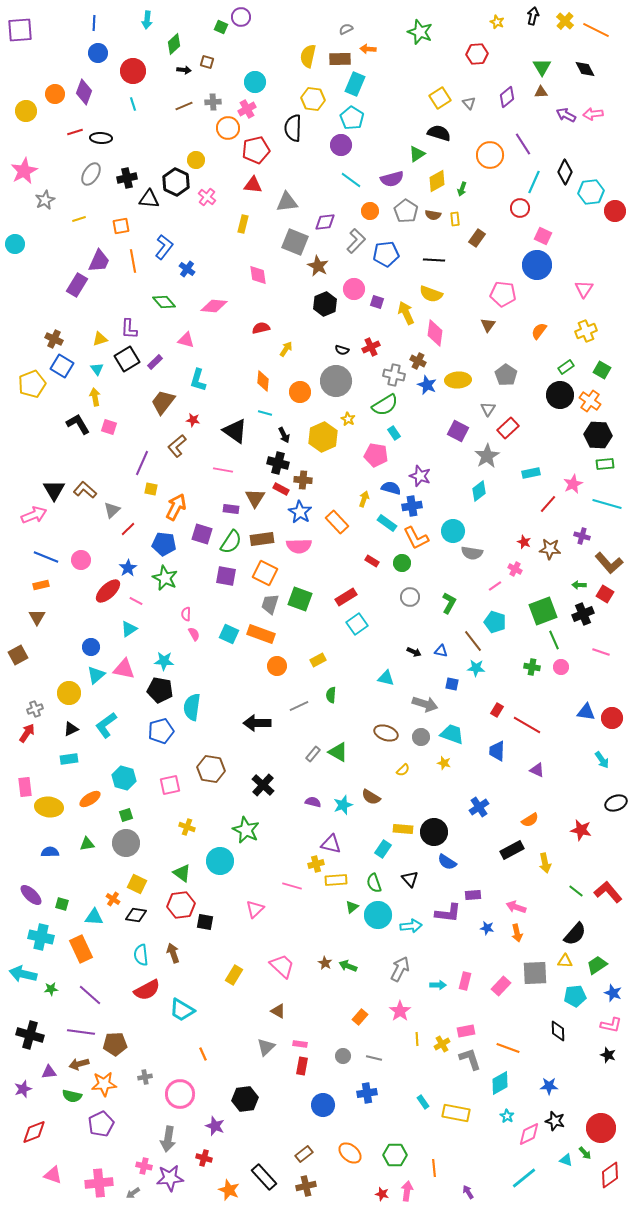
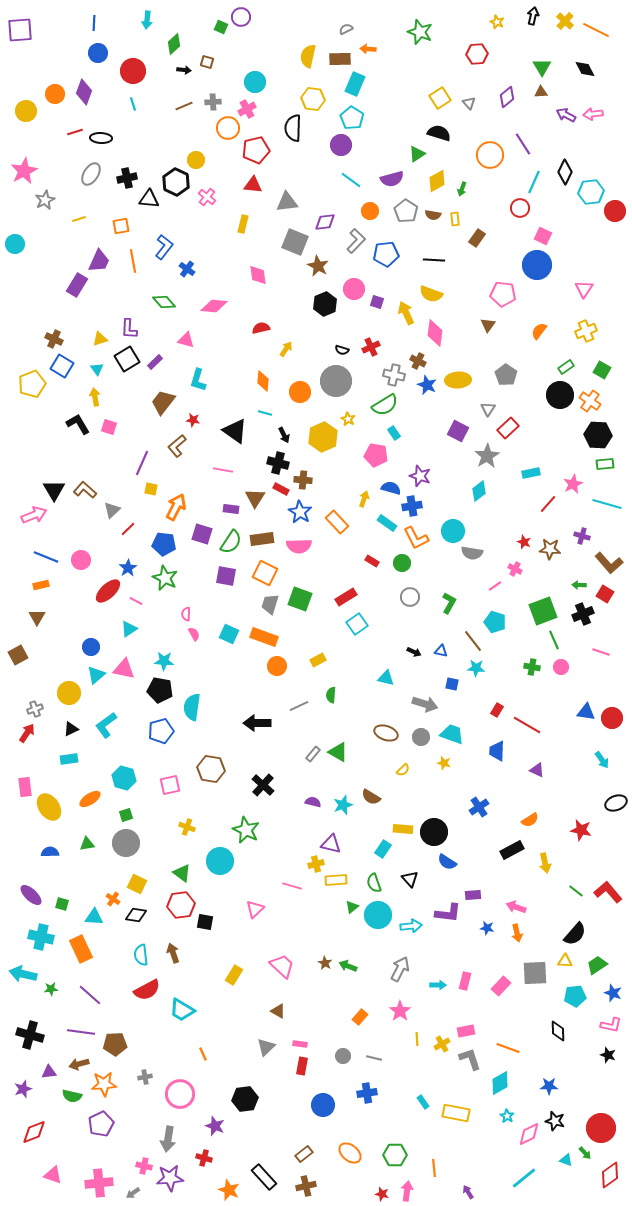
orange rectangle at (261, 634): moved 3 px right, 3 px down
yellow ellipse at (49, 807): rotated 48 degrees clockwise
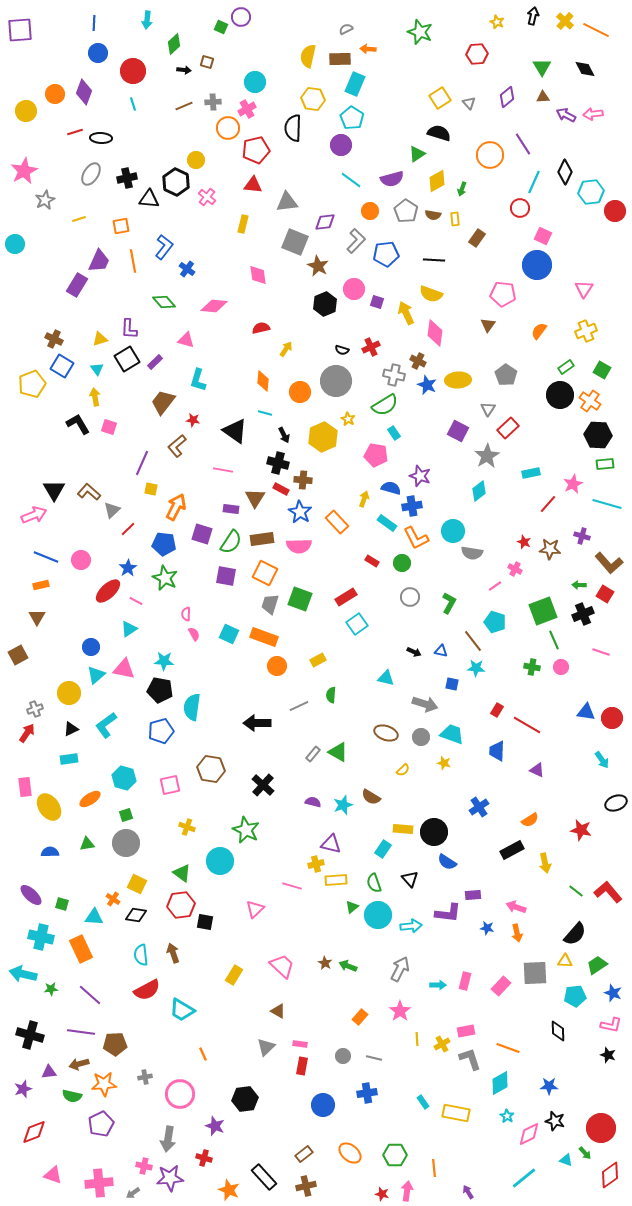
brown triangle at (541, 92): moved 2 px right, 5 px down
brown L-shape at (85, 490): moved 4 px right, 2 px down
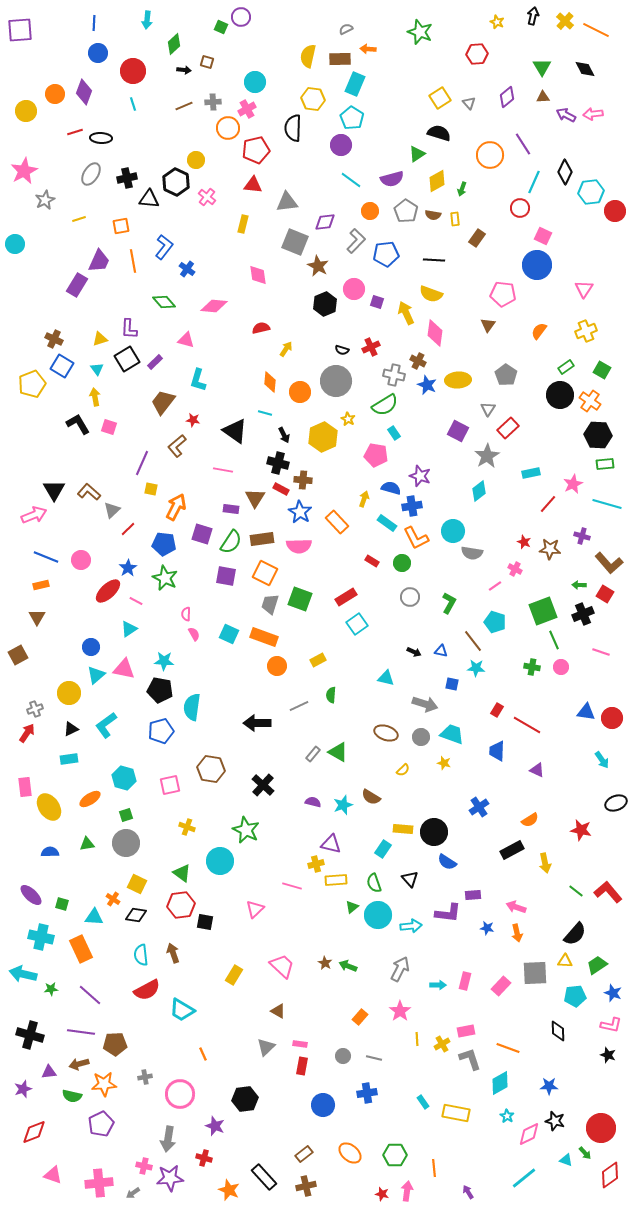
orange diamond at (263, 381): moved 7 px right, 1 px down
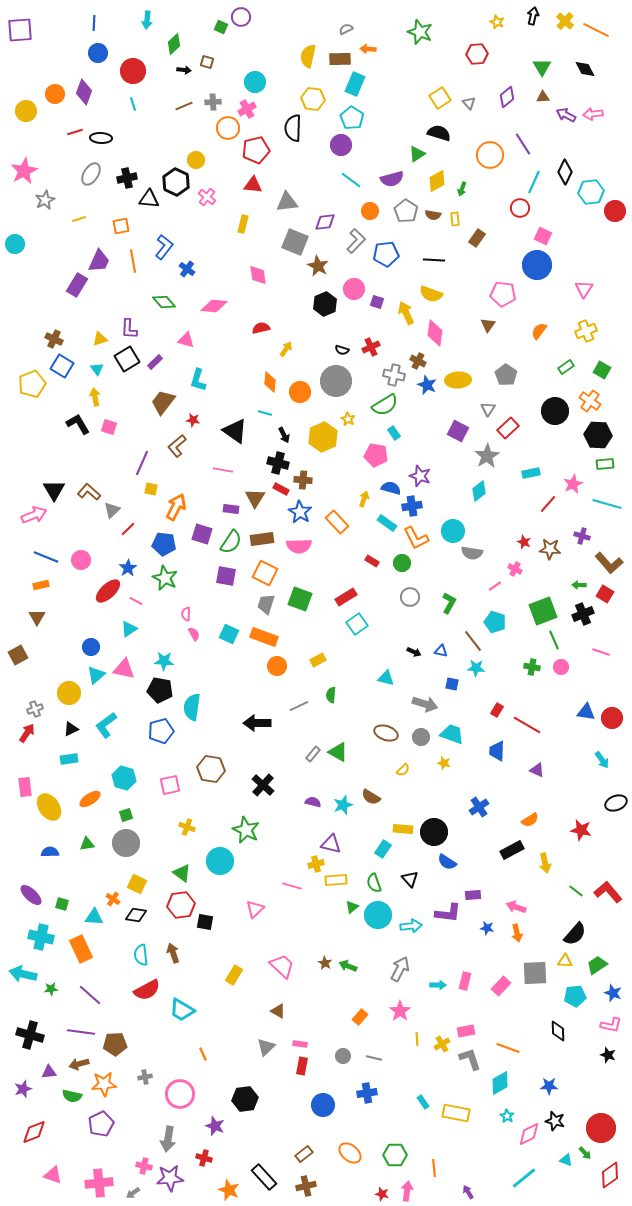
black circle at (560, 395): moved 5 px left, 16 px down
gray trapezoid at (270, 604): moved 4 px left
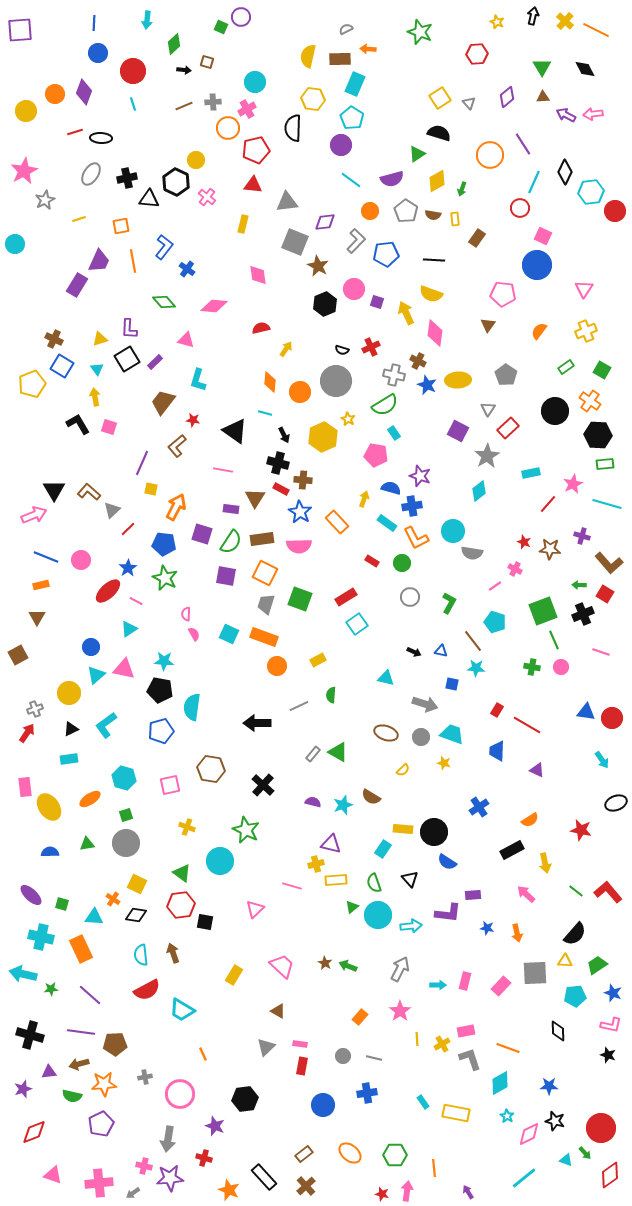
pink arrow at (516, 907): moved 10 px right, 13 px up; rotated 24 degrees clockwise
brown cross at (306, 1186): rotated 30 degrees counterclockwise
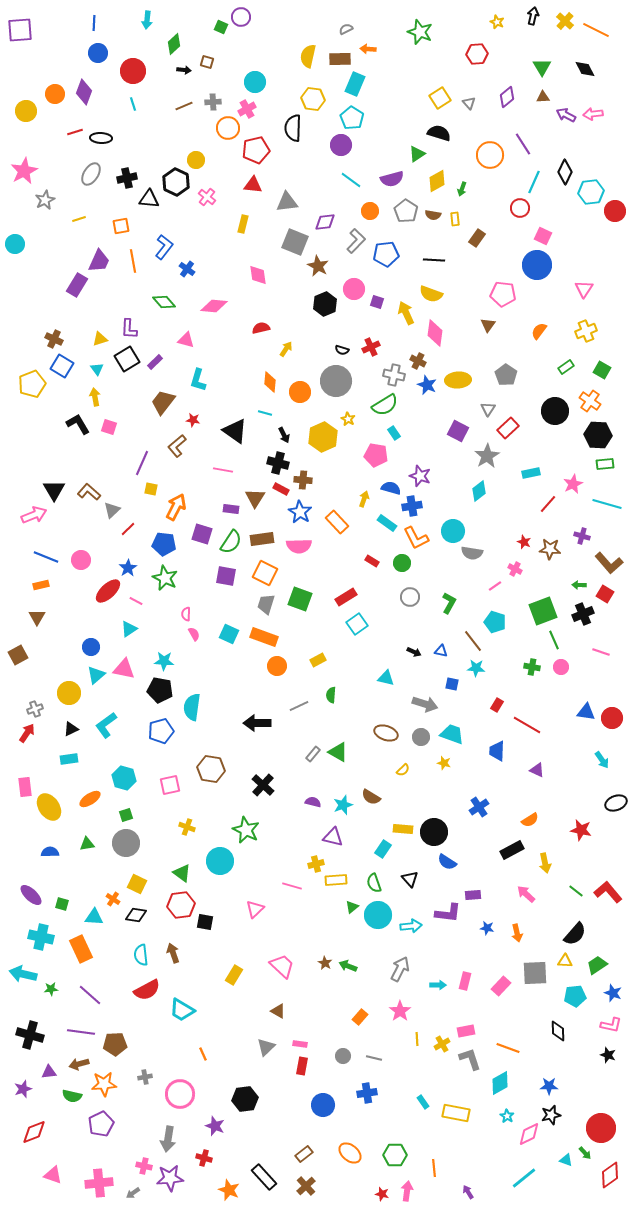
red rectangle at (497, 710): moved 5 px up
purple triangle at (331, 844): moved 2 px right, 7 px up
black star at (555, 1121): moved 4 px left, 6 px up; rotated 30 degrees counterclockwise
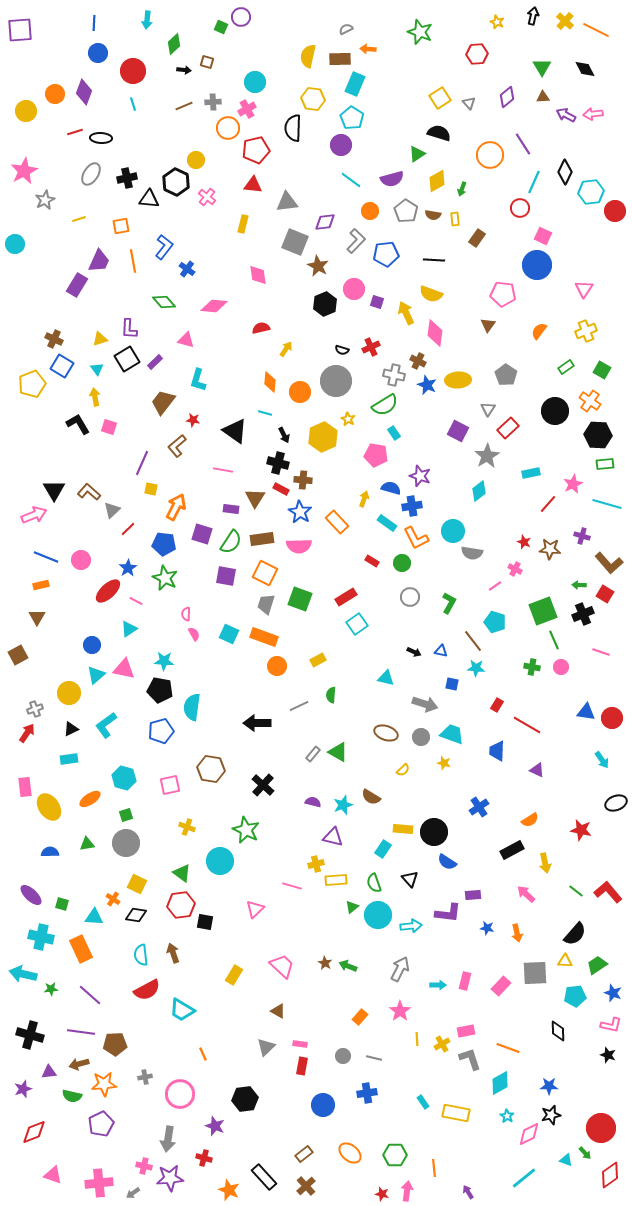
blue circle at (91, 647): moved 1 px right, 2 px up
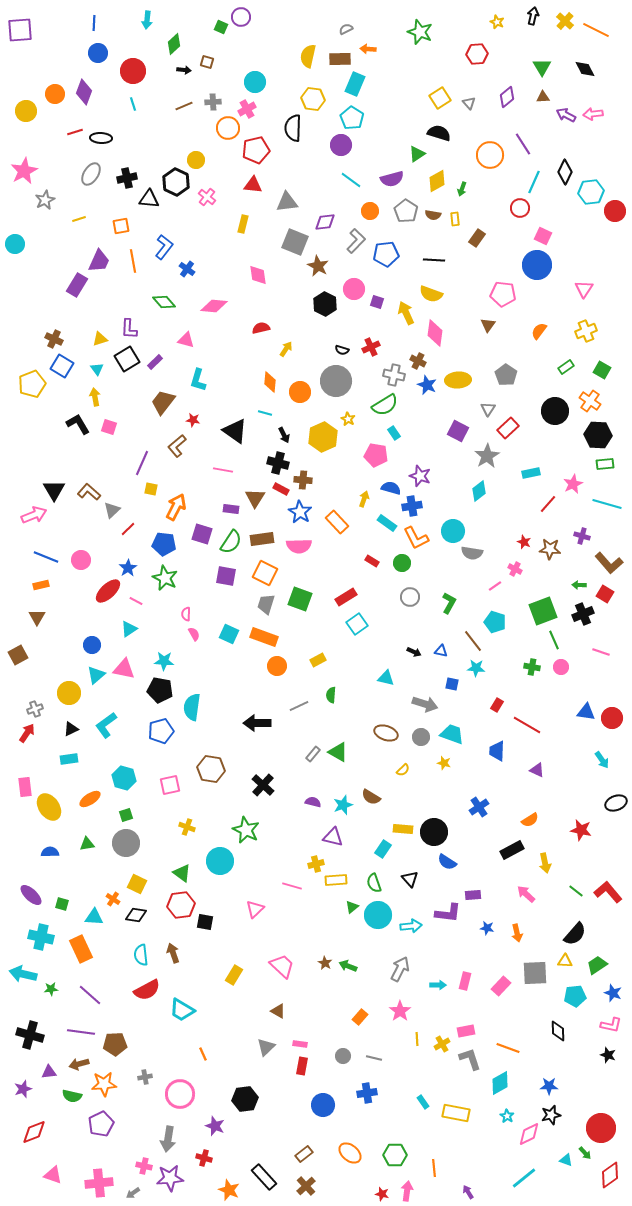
black hexagon at (325, 304): rotated 10 degrees counterclockwise
